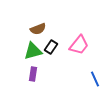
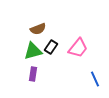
pink trapezoid: moved 1 px left, 3 px down
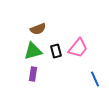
black rectangle: moved 5 px right, 4 px down; rotated 48 degrees counterclockwise
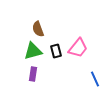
brown semicircle: rotated 91 degrees clockwise
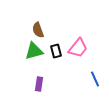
brown semicircle: moved 1 px down
green triangle: moved 1 px right
purple rectangle: moved 6 px right, 10 px down
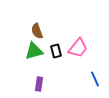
brown semicircle: moved 1 px left, 1 px down
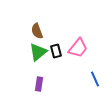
green triangle: moved 4 px right, 1 px down; rotated 24 degrees counterclockwise
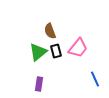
brown semicircle: moved 13 px right
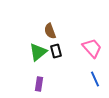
pink trapezoid: moved 14 px right; rotated 80 degrees counterclockwise
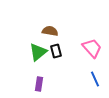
brown semicircle: rotated 119 degrees clockwise
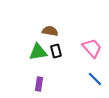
green triangle: rotated 30 degrees clockwise
blue line: rotated 21 degrees counterclockwise
